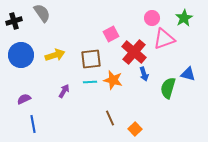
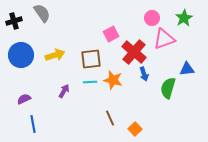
blue triangle: moved 1 px left, 5 px up; rotated 21 degrees counterclockwise
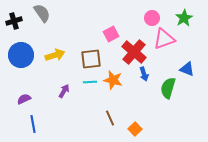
blue triangle: rotated 28 degrees clockwise
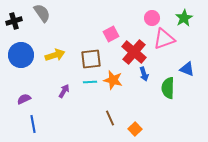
green semicircle: rotated 15 degrees counterclockwise
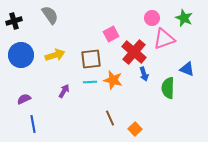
gray semicircle: moved 8 px right, 2 px down
green star: rotated 18 degrees counterclockwise
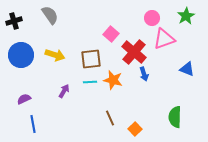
green star: moved 2 px right, 2 px up; rotated 18 degrees clockwise
pink square: rotated 21 degrees counterclockwise
yellow arrow: rotated 36 degrees clockwise
green semicircle: moved 7 px right, 29 px down
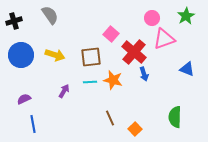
brown square: moved 2 px up
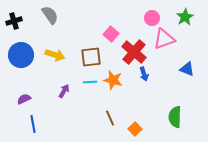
green star: moved 1 px left, 1 px down
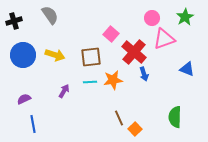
blue circle: moved 2 px right
orange star: rotated 24 degrees counterclockwise
brown line: moved 9 px right
